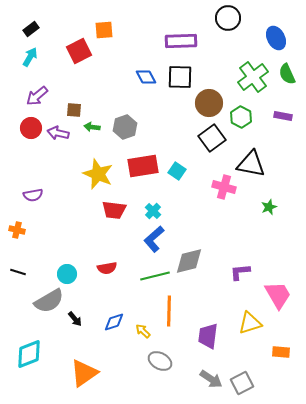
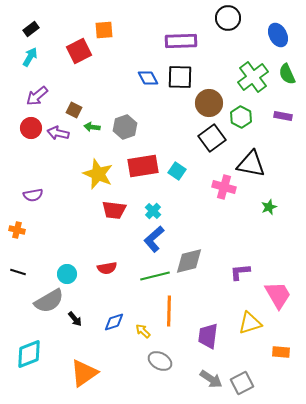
blue ellipse at (276, 38): moved 2 px right, 3 px up
blue diamond at (146, 77): moved 2 px right, 1 px down
brown square at (74, 110): rotated 21 degrees clockwise
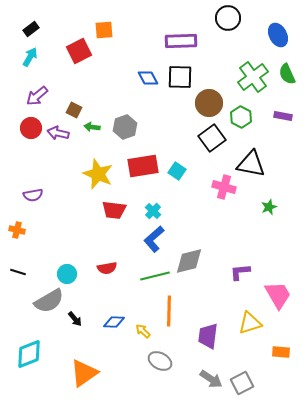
blue diamond at (114, 322): rotated 20 degrees clockwise
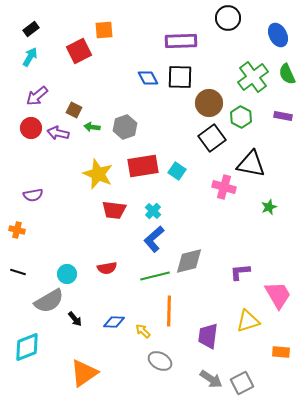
yellow triangle at (250, 323): moved 2 px left, 2 px up
cyan diamond at (29, 354): moved 2 px left, 7 px up
